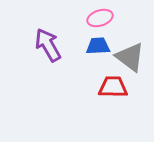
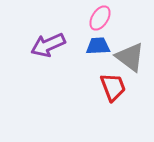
pink ellipse: rotated 40 degrees counterclockwise
purple arrow: rotated 84 degrees counterclockwise
red trapezoid: rotated 68 degrees clockwise
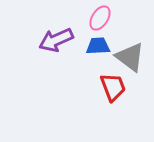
purple arrow: moved 8 px right, 5 px up
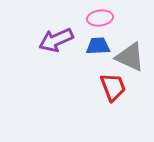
pink ellipse: rotated 50 degrees clockwise
gray triangle: rotated 12 degrees counterclockwise
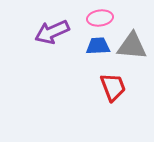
purple arrow: moved 4 px left, 8 px up
gray triangle: moved 2 px right, 11 px up; rotated 20 degrees counterclockwise
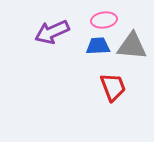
pink ellipse: moved 4 px right, 2 px down
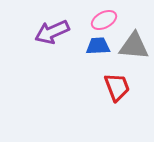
pink ellipse: rotated 20 degrees counterclockwise
gray triangle: moved 2 px right
red trapezoid: moved 4 px right
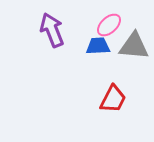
pink ellipse: moved 5 px right, 5 px down; rotated 15 degrees counterclockwise
purple arrow: moved 2 px up; rotated 92 degrees clockwise
red trapezoid: moved 4 px left, 12 px down; rotated 48 degrees clockwise
